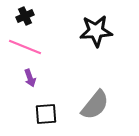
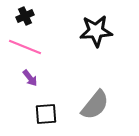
purple arrow: rotated 18 degrees counterclockwise
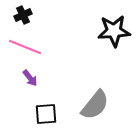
black cross: moved 2 px left, 1 px up
black star: moved 18 px right
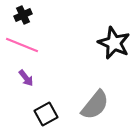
black star: moved 12 px down; rotated 28 degrees clockwise
pink line: moved 3 px left, 2 px up
purple arrow: moved 4 px left
black square: rotated 25 degrees counterclockwise
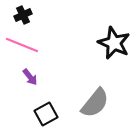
purple arrow: moved 4 px right, 1 px up
gray semicircle: moved 2 px up
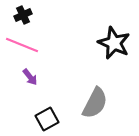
gray semicircle: rotated 12 degrees counterclockwise
black square: moved 1 px right, 5 px down
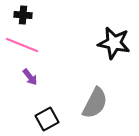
black cross: rotated 30 degrees clockwise
black star: rotated 12 degrees counterclockwise
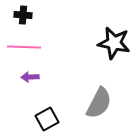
pink line: moved 2 px right, 2 px down; rotated 20 degrees counterclockwise
purple arrow: rotated 126 degrees clockwise
gray semicircle: moved 4 px right
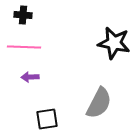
black square: rotated 20 degrees clockwise
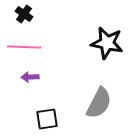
black cross: moved 1 px right, 1 px up; rotated 30 degrees clockwise
black star: moved 7 px left
